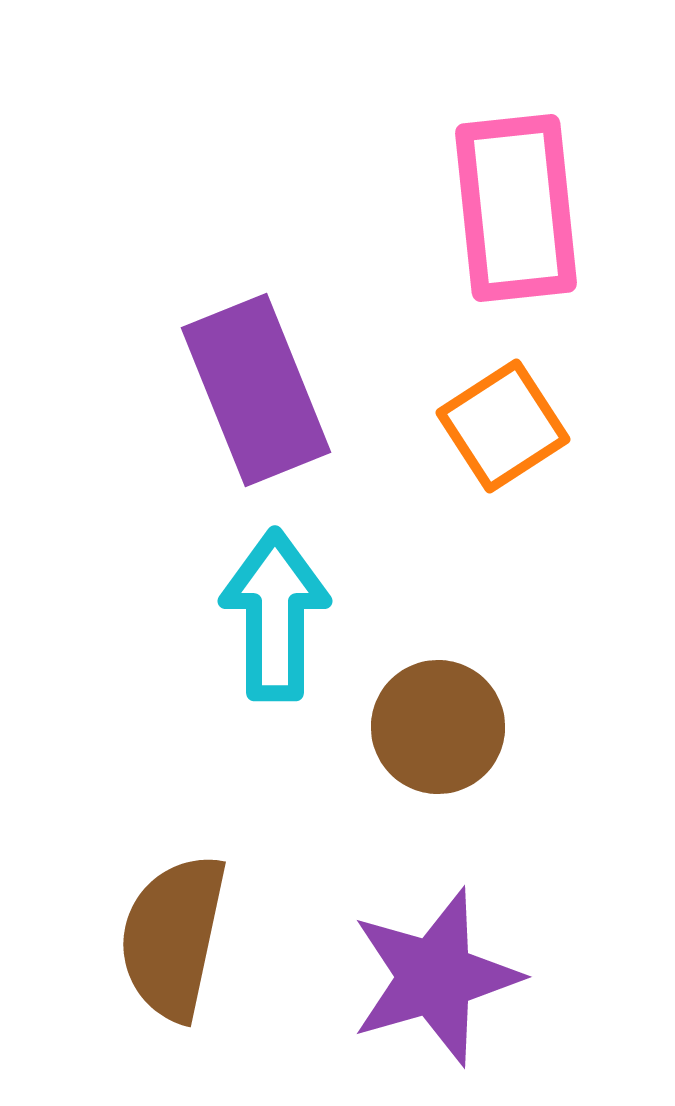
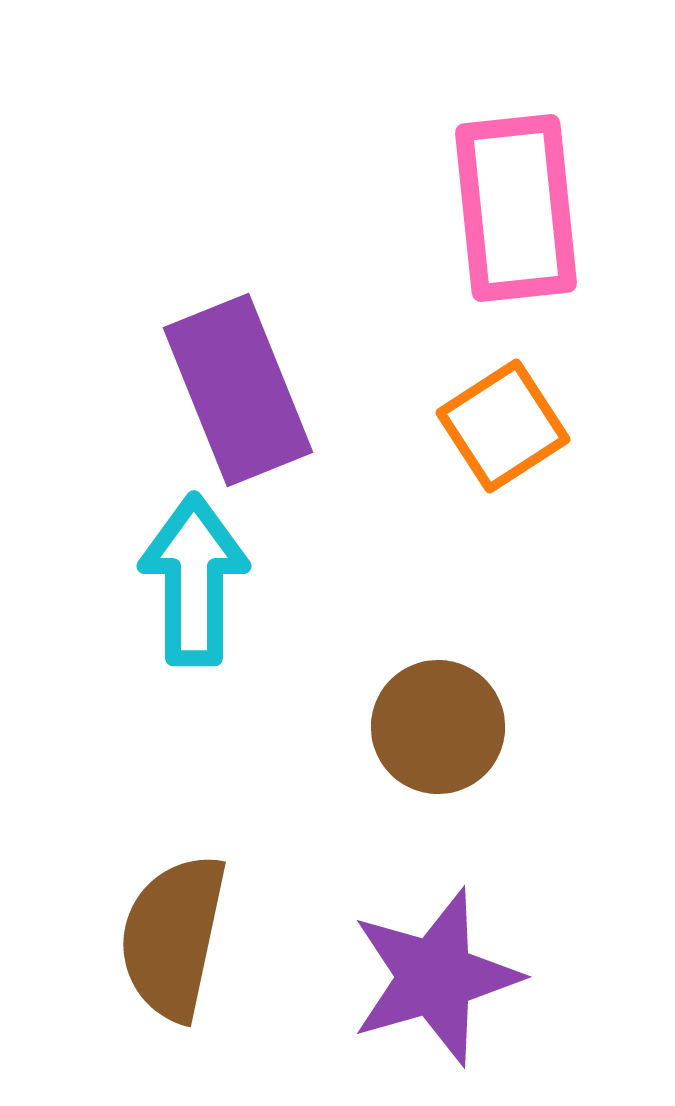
purple rectangle: moved 18 px left
cyan arrow: moved 81 px left, 35 px up
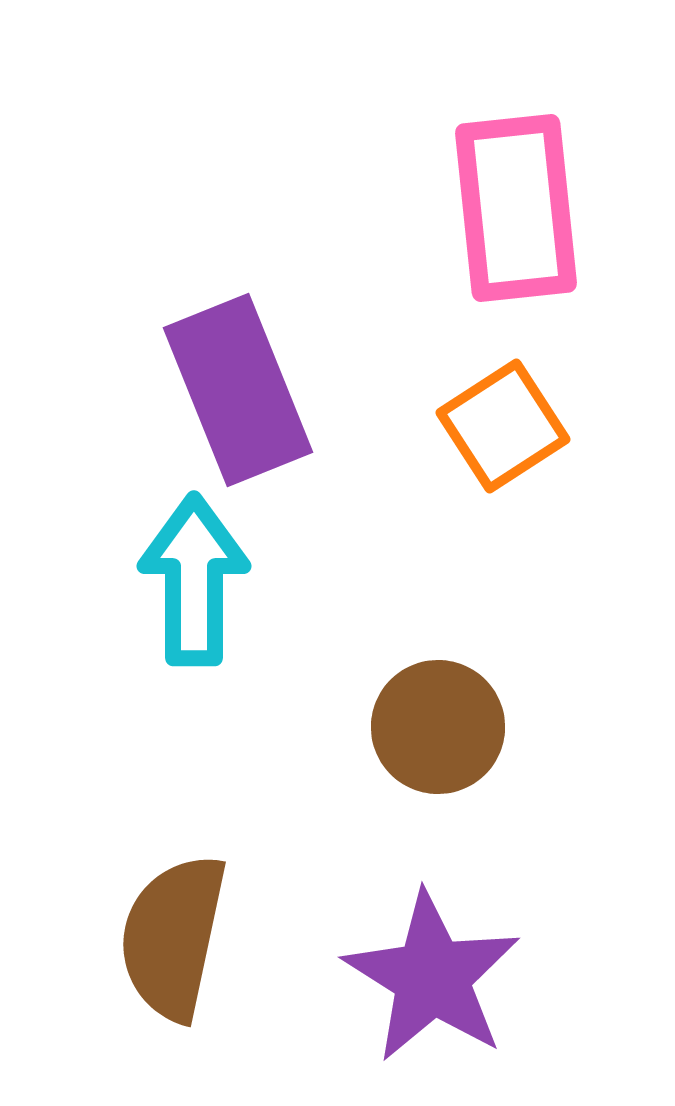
purple star: moved 3 px left; rotated 24 degrees counterclockwise
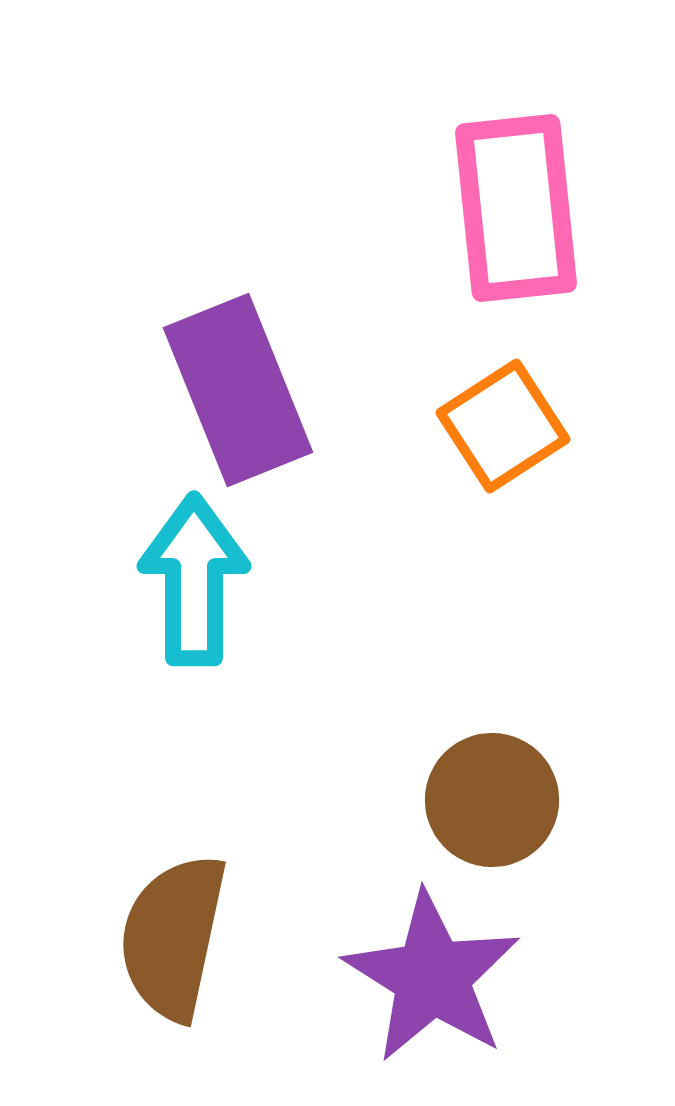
brown circle: moved 54 px right, 73 px down
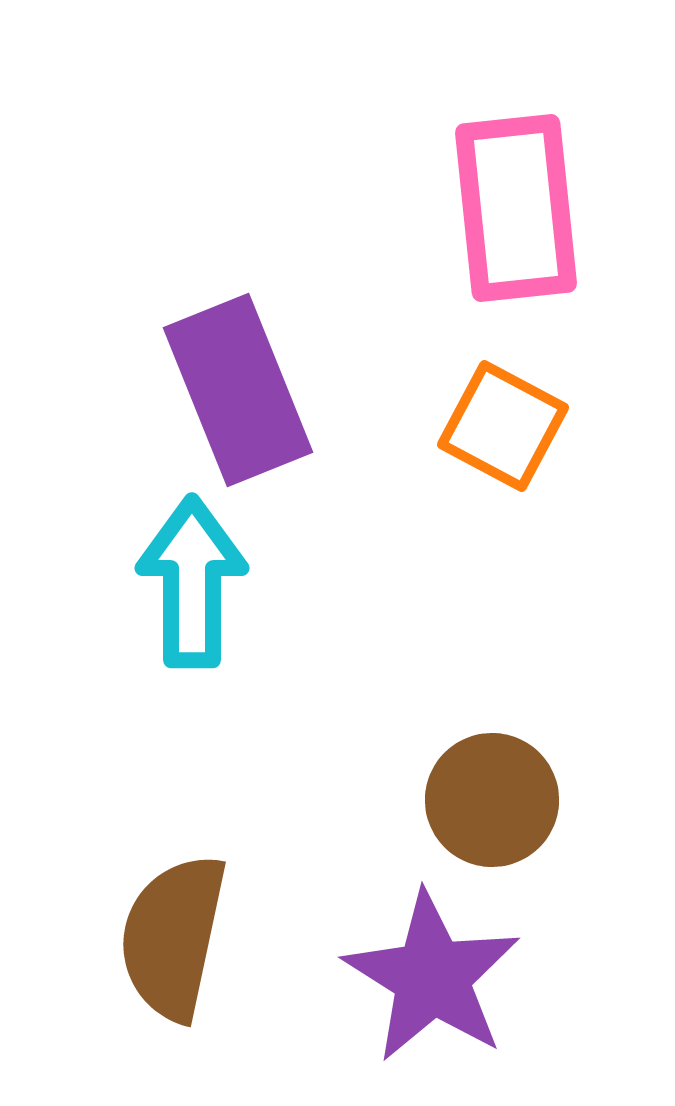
orange square: rotated 29 degrees counterclockwise
cyan arrow: moved 2 px left, 2 px down
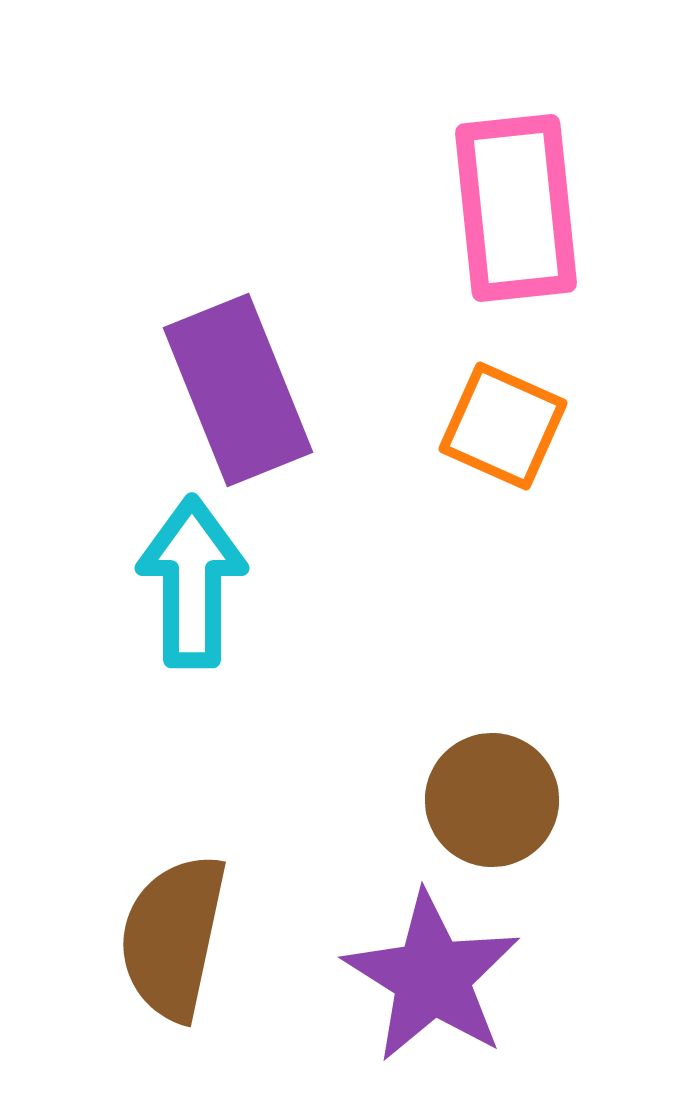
orange square: rotated 4 degrees counterclockwise
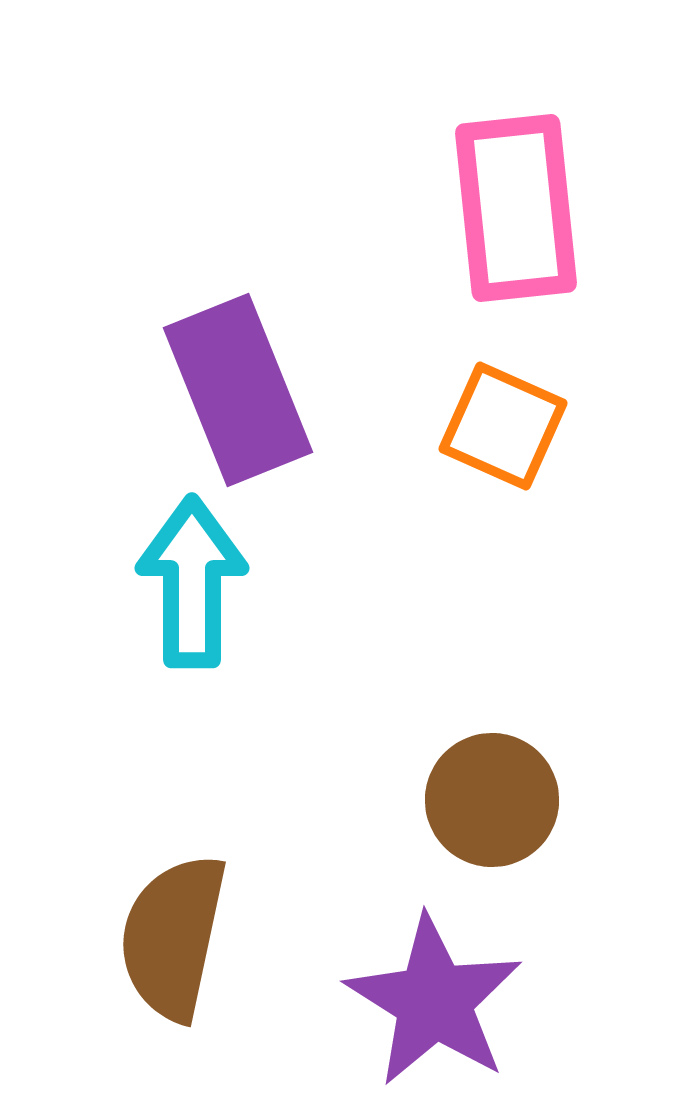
purple star: moved 2 px right, 24 px down
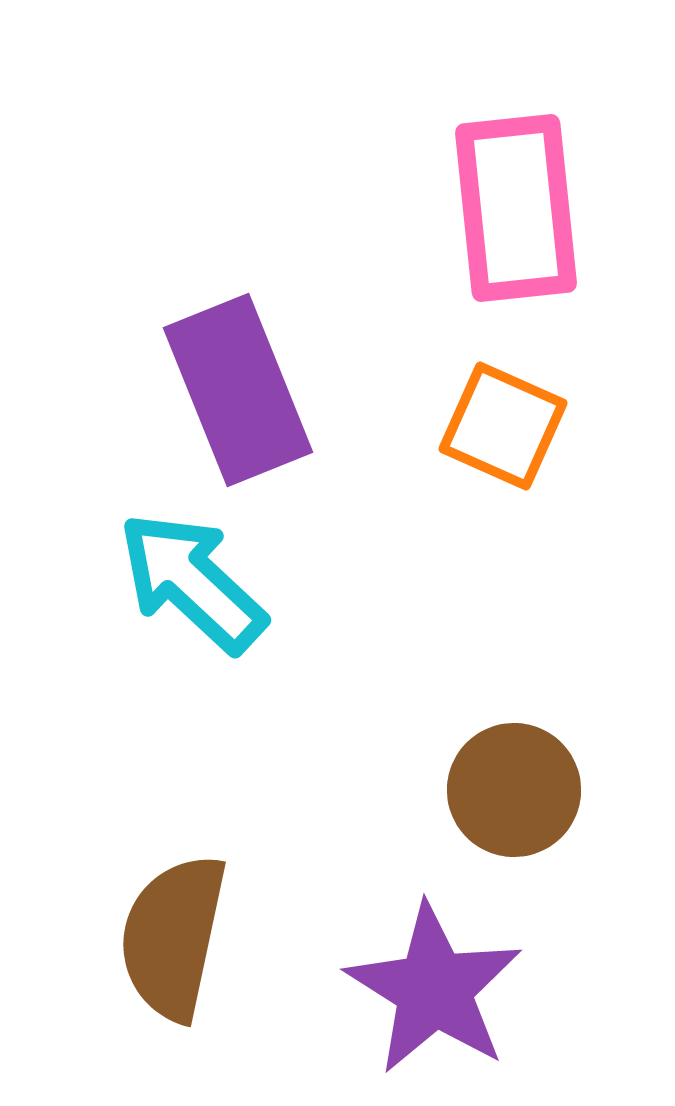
cyan arrow: rotated 47 degrees counterclockwise
brown circle: moved 22 px right, 10 px up
purple star: moved 12 px up
